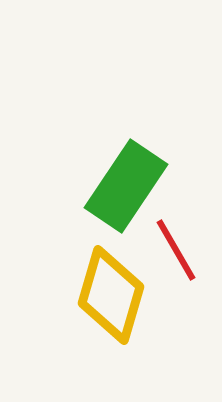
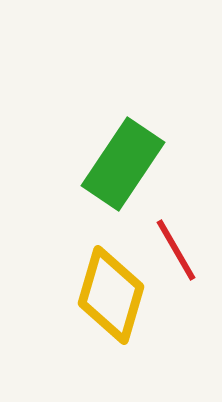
green rectangle: moved 3 px left, 22 px up
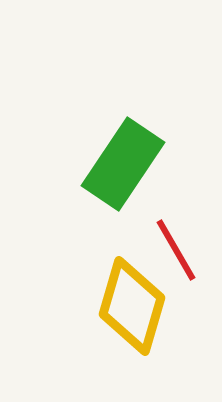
yellow diamond: moved 21 px right, 11 px down
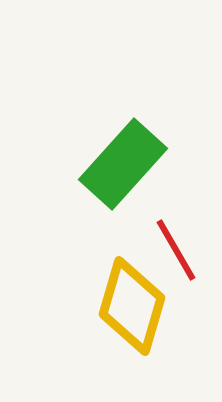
green rectangle: rotated 8 degrees clockwise
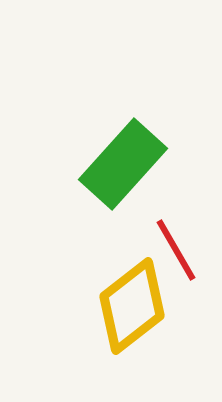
yellow diamond: rotated 36 degrees clockwise
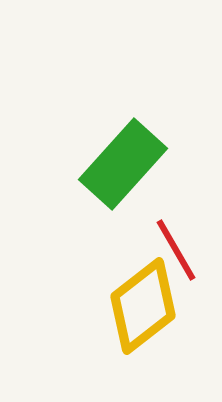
yellow diamond: moved 11 px right
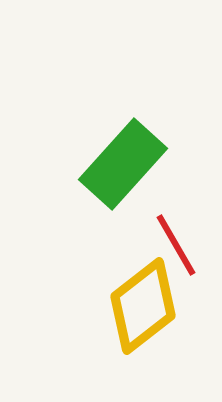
red line: moved 5 px up
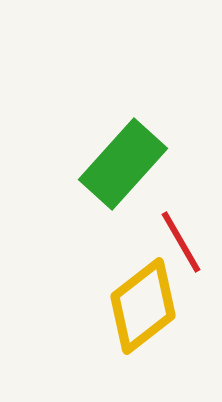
red line: moved 5 px right, 3 px up
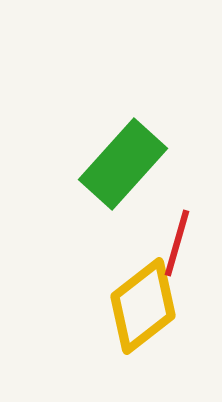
red line: moved 4 px left, 1 px down; rotated 46 degrees clockwise
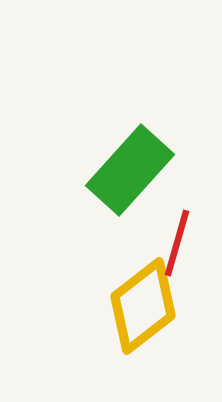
green rectangle: moved 7 px right, 6 px down
